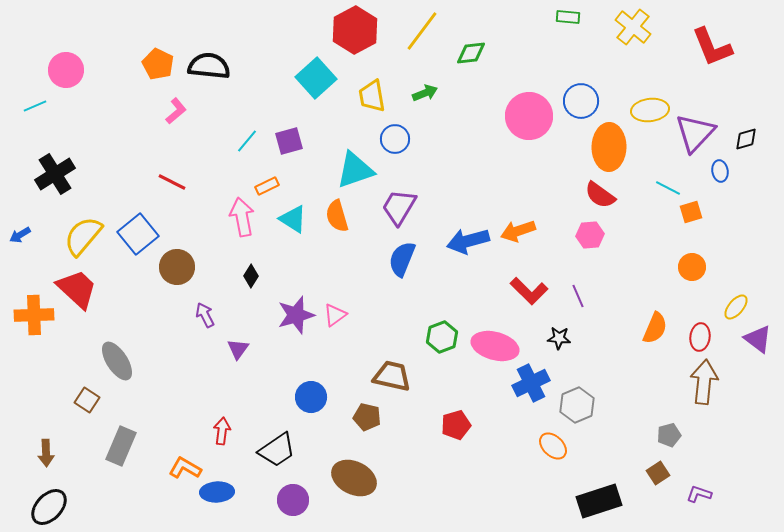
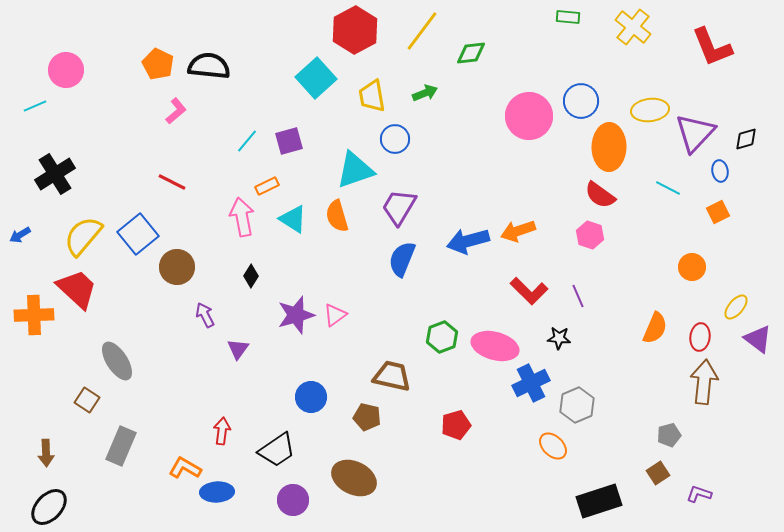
orange square at (691, 212): moved 27 px right; rotated 10 degrees counterclockwise
pink hexagon at (590, 235): rotated 24 degrees clockwise
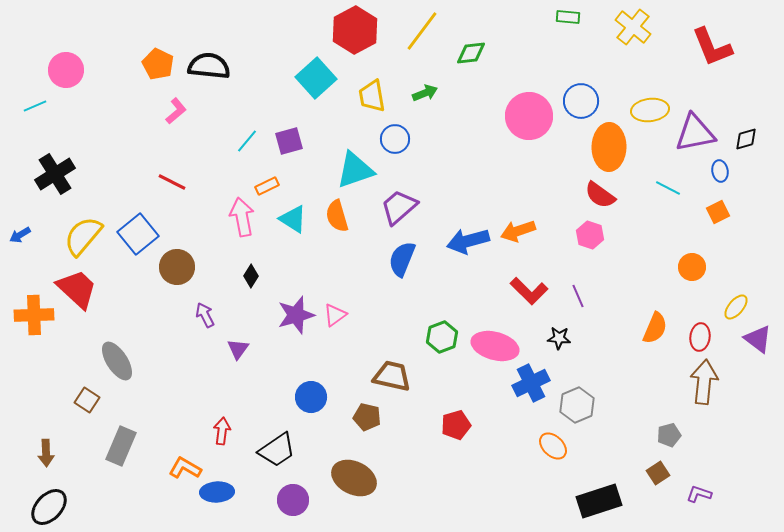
purple triangle at (695, 133): rotated 36 degrees clockwise
purple trapezoid at (399, 207): rotated 18 degrees clockwise
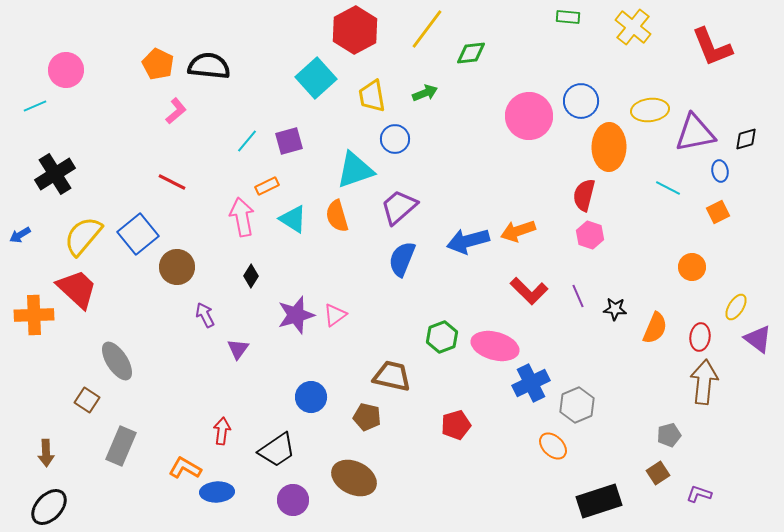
yellow line at (422, 31): moved 5 px right, 2 px up
red semicircle at (600, 195): moved 16 px left; rotated 68 degrees clockwise
yellow ellipse at (736, 307): rotated 8 degrees counterclockwise
black star at (559, 338): moved 56 px right, 29 px up
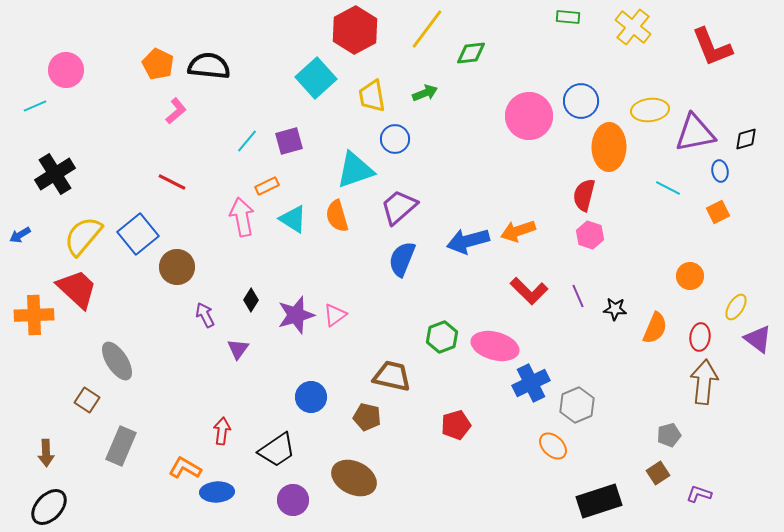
orange circle at (692, 267): moved 2 px left, 9 px down
black diamond at (251, 276): moved 24 px down
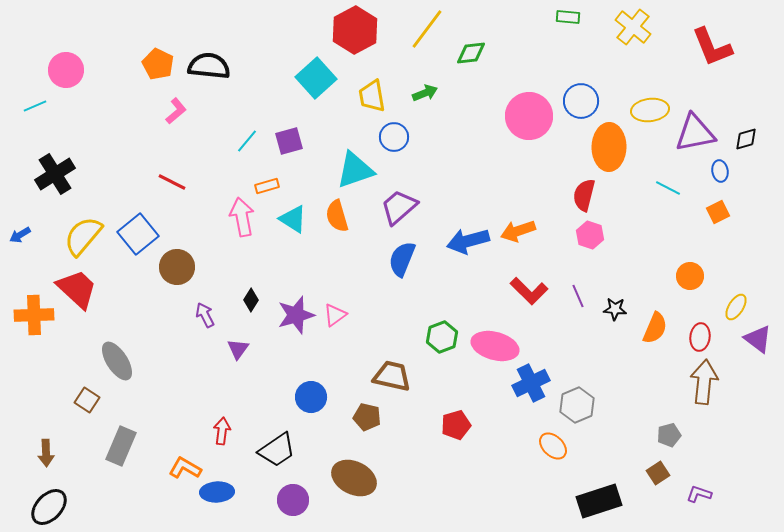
blue circle at (395, 139): moved 1 px left, 2 px up
orange rectangle at (267, 186): rotated 10 degrees clockwise
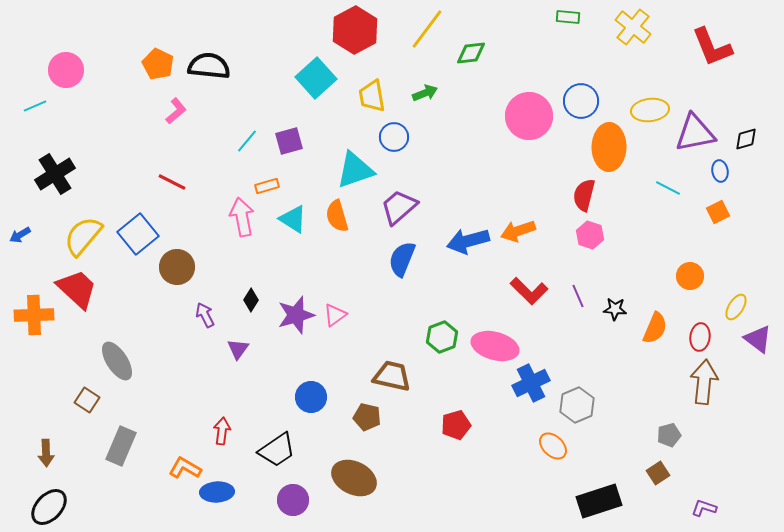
purple L-shape at (699, 494): moved 5 px right, 14 px down
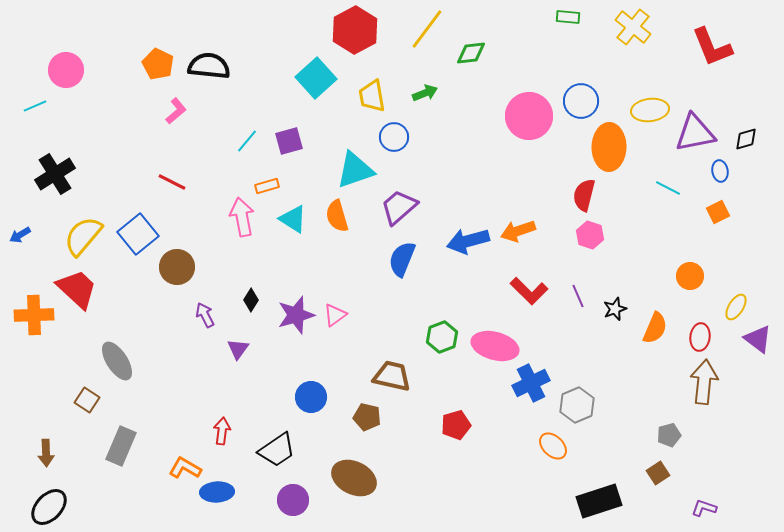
black star at (615, 309): rotated 25 degrees counterclockwise
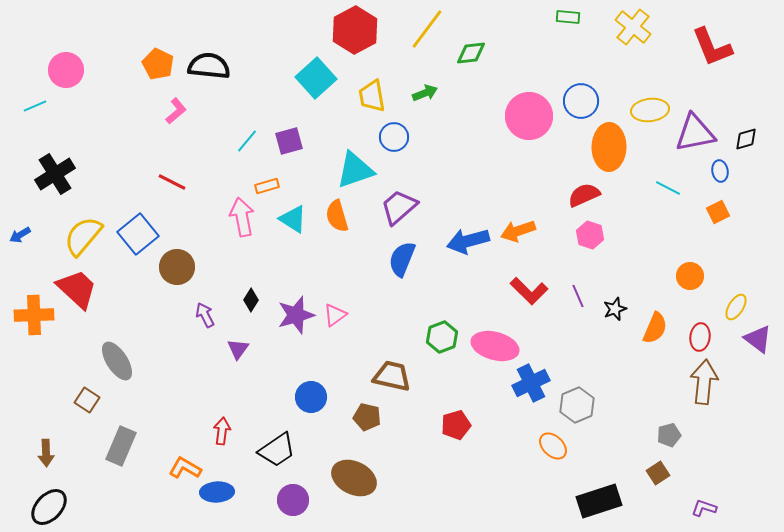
red semicircle at (584, 195): rotated 52 degrees clockwise
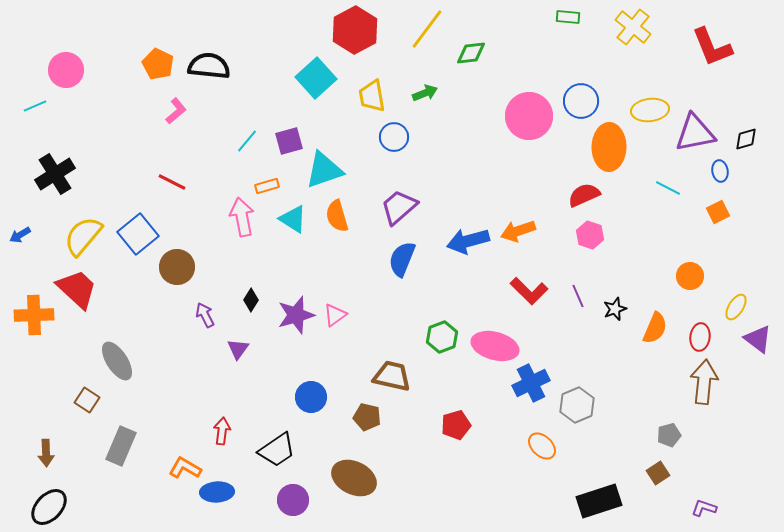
cyan triangle at (355, 170): moved 31 px left
orange ellipse at (553, 446): moved 11 px left
